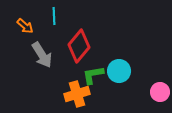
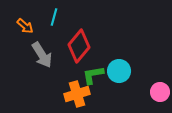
cyan line: moved 1 px down; rotated 18 degrees clockwise
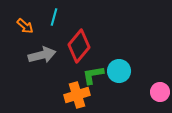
gray arrow: rotated 72 degrees counterclockwise
orange cross: moved 1 px down
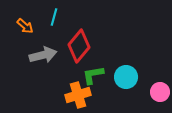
gray arrow: moved 1 px right
cyan circle: moved 7 px right, 6 px down
orange cross: moved 1 px right
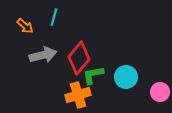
red diamond: moved 12 px down
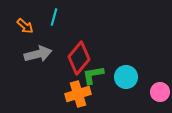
gray arrow: moved 5 px left, 1 px up
orange cross: moved 1 px up
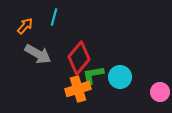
orange arrow: rotated 90 degrees counterclockwise
gray arrow: rotated 44 degrees clockwise
cyan circle: moved 6 px left
orange cross: moved 5 px up
